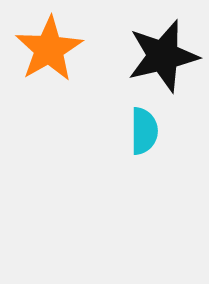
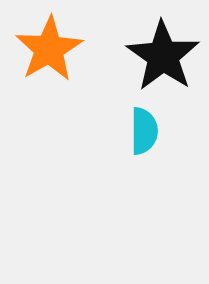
black star: rotated 24 degrees counterclockwise
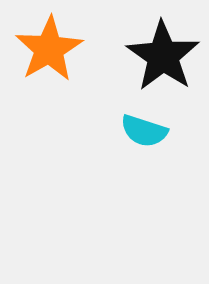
cyan semicircle: rotated 108 degrees clockwise
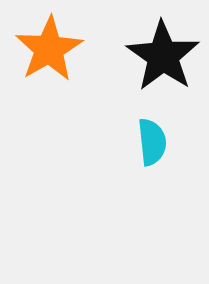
cyan semicircle: moved 8 px right, 11 px down; rotated 114 degrees counterclockwise
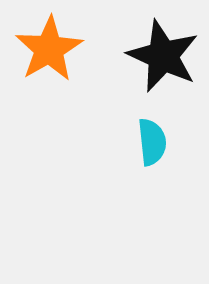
black star: rotated 10 degrees counterclockwise
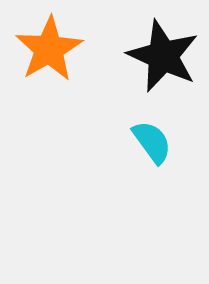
cyan semicircle: rotated 30 degrees counterclockwise
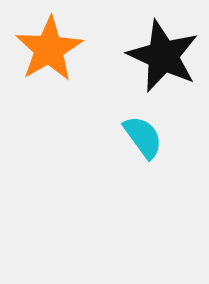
cyan semicircle: moved 9 px left, 5 px up
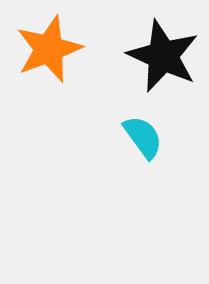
orange star: rotated 10 degrees clockwise
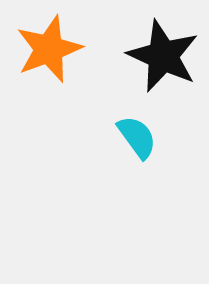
cyan semicircle: moved 6 px left
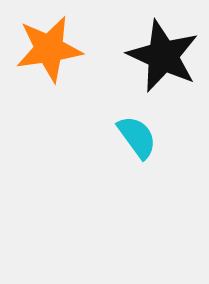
orange star: rotated 12 degrees clockwise
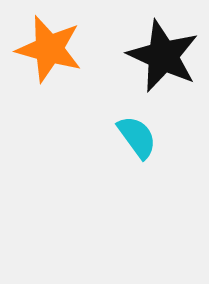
orange star: rotated 24 degrees clockwise
